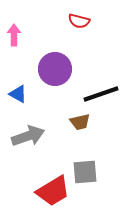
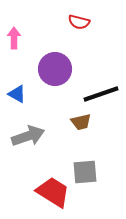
red semicircle: moved 1 px down
pink arrow: moved 3 px down
blue triangle: moved 1 px left
brown trapezoid: moved 1 px right
red trapezoid: moved 1 px down; rotated 117 degrees counterclockwise
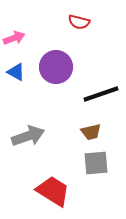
pink arrow: rotated 70 degrees clockwise
purple circle: moved 1 px right, 2 px up
blue triangle: moved 1 px left, 22 px up
brown trapezoid: moved 10 px right, 10 px down
gray square: moved 11 px right, 9 px up
red trapezoid: moved 1 px up
